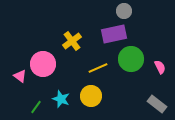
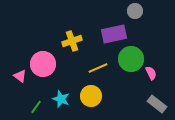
gray circle: moved 11 px right
yellow cross: rotated 18 degrees clockwise
pink semicircle: moved 9 px left, 6 px down
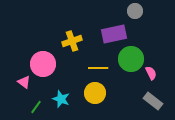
yellow line: rotated 24 degrees clockwise
pink triangle: moved 4 px right, 6 px down
yellow circle: moved 4 px right, 3 px up
gray rectangle: moved 4 px left, 3 px up
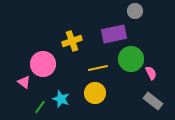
yellow line: rotated 12 degrees counterclockwise
green line: moved 4 px right
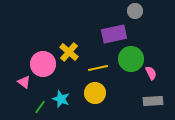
yellow cross: moved 3 px left, 11 px down; rotated 30 degrees counterclockwise
gray rectangle: rotated 42 degrees counterclockwise
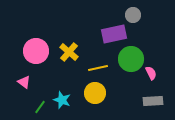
gray circle: moved 2 px left, 4 px down
pink circle: moved 7 px left, 13 px up
cyan star: moved 1 px right, 1 px down
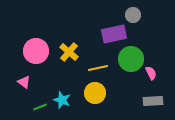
green line: rotated 32 degrees clockwise
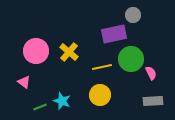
yellow line: moved 4 px right, 1 px up
yellow circle: moved 5 px right, 2 px down
cyan star: moved 1 px down
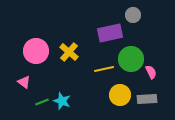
purple rectangle: moved 4 px left, 1 px up
yellow line: moved 2 px right, 2 px down
pink semicircle: moved 1 px up
yellow circle: moved 20 px right
gray rectangle: moved 6 px left, 2 px up
green line: moved 2 px right, 5 px up
